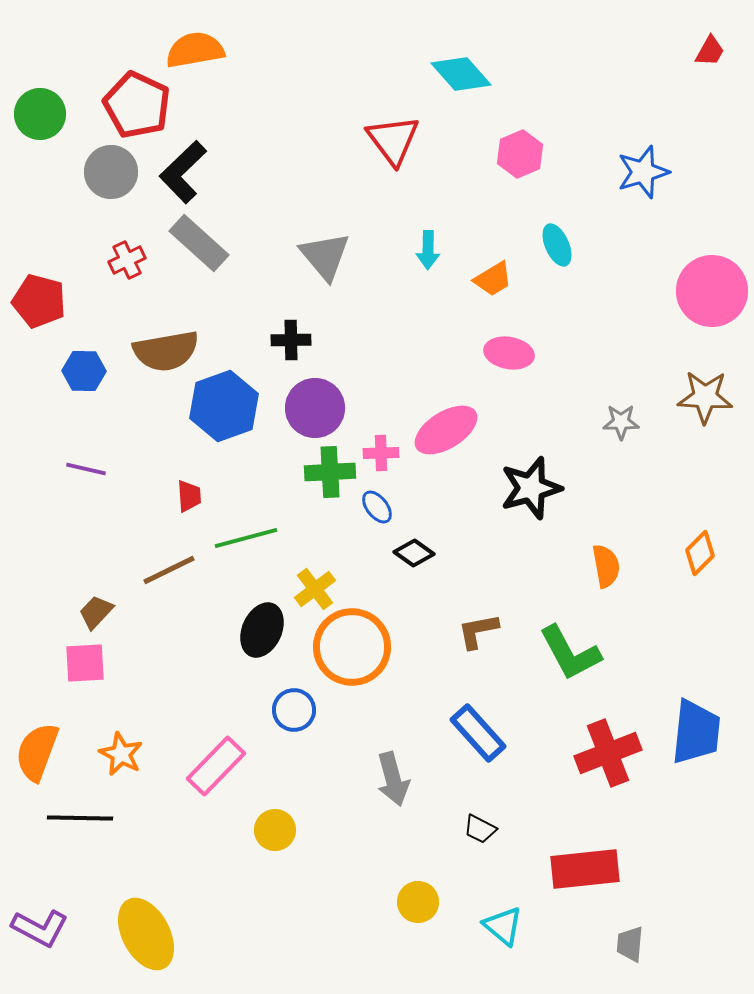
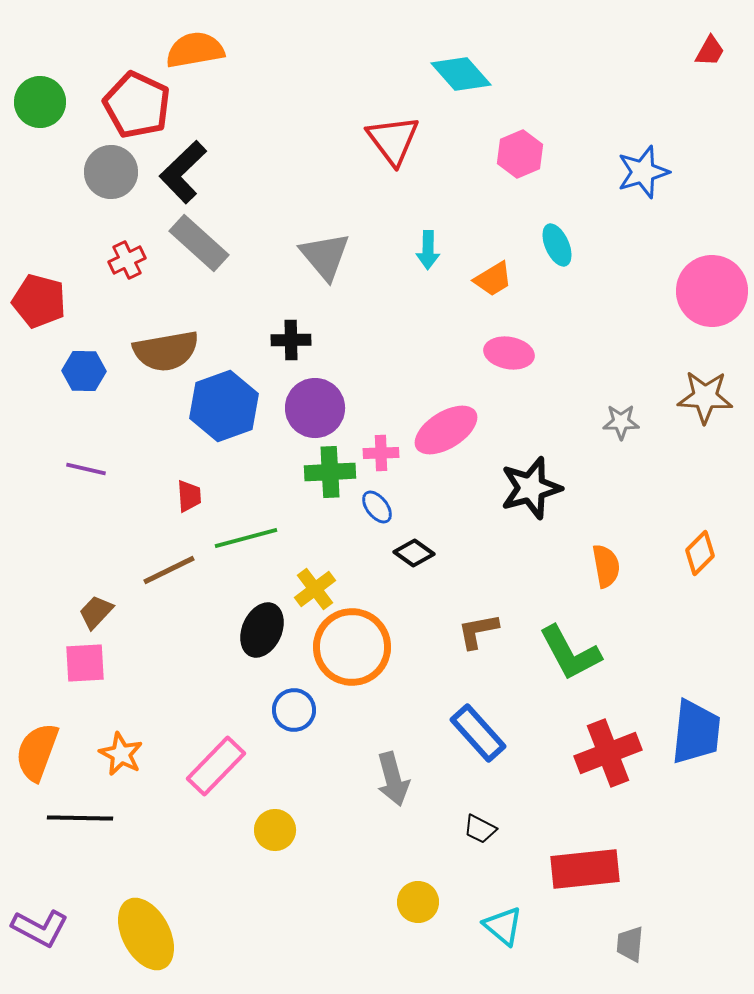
green circle at (40, 114): moved 12 px up
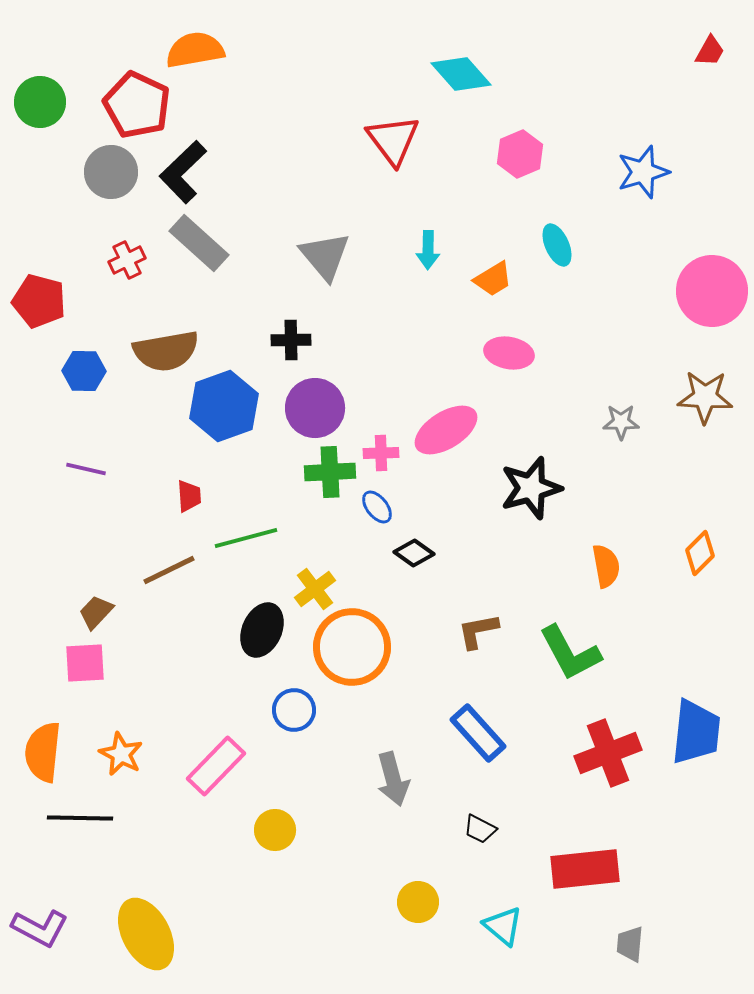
orange semicircle at (37, 752): moved 6 px right; rotated 14 degrees counterclockwise
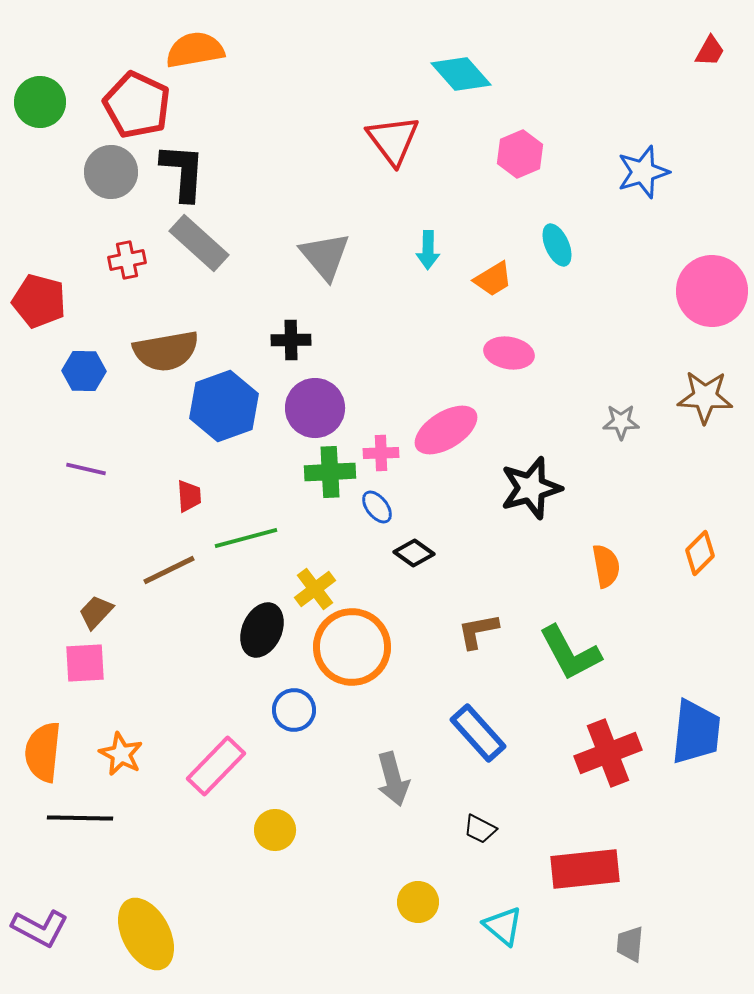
black L-shape at (183, 172): rotated 138 degrees clockwise
red cross at (127, 260): rotated 15 degrees clockwise
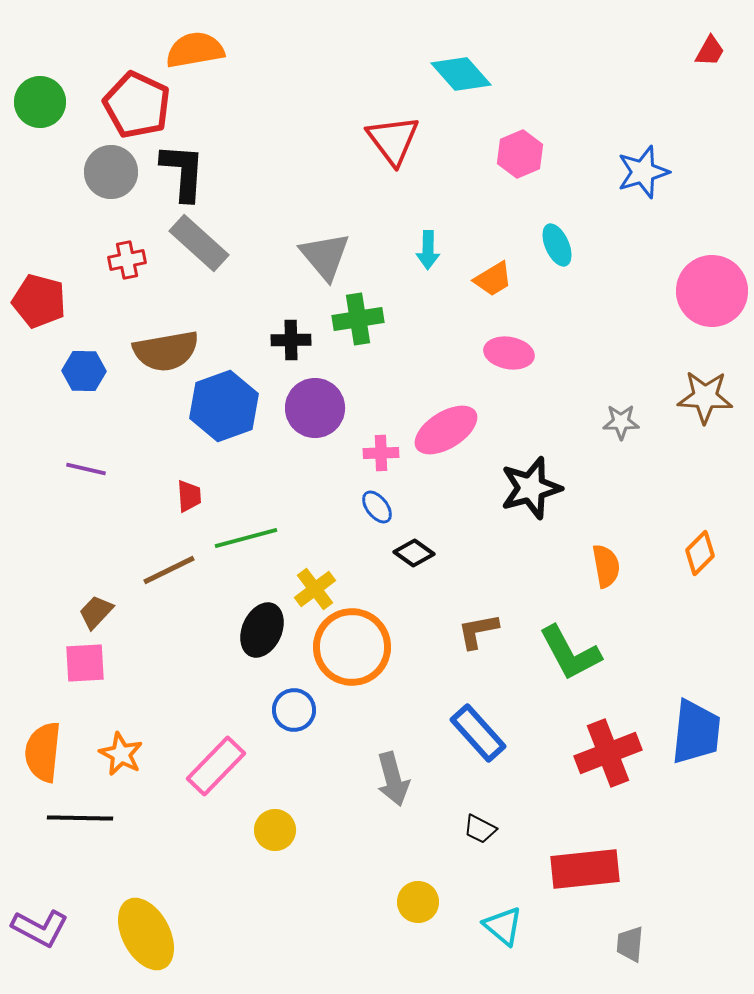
green cross at (330, 472): moved 28 px right, 153 px up; rotated 6 degrees counterclockwise
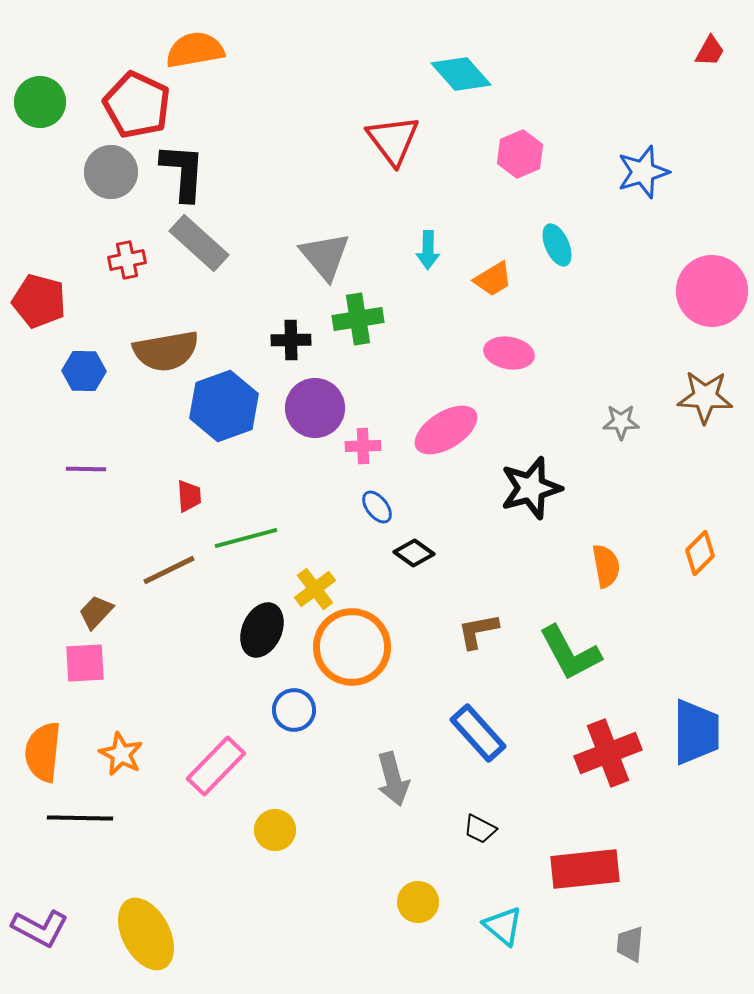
pink cross at (381, 453): moved 18 px left, 7 px up
purple line at (86, 469): rotated 12 degrees counterclockwise
blue trapezoid at (696, 732): rotated 6 degrees counterclockwise
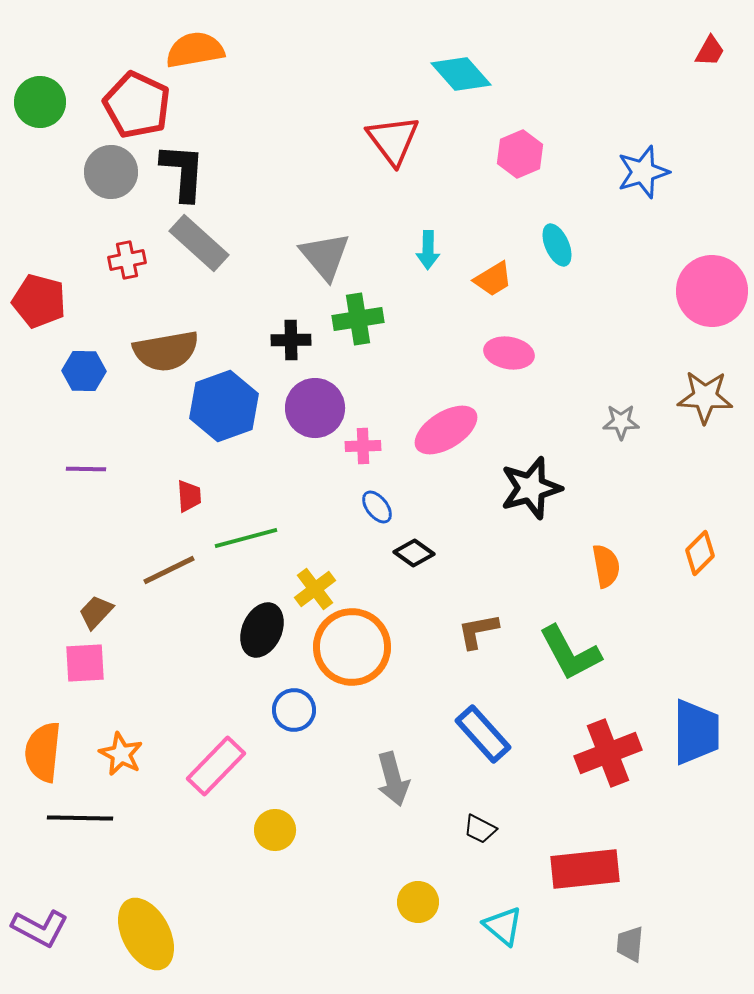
blue rectangle at (478, 733): moved 5 px right, 1 px down
